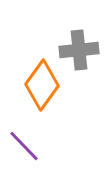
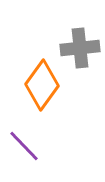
gray cross: moved 1 px right, 2 px up
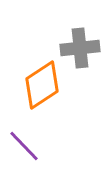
orange diamond: rotated 21 degrees clockwise
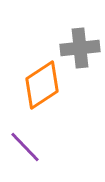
purple line: moved 1 px right, 1 px down
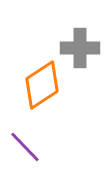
gray cross: rotated 6 degrees clockwise
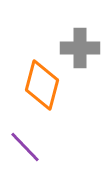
orange diamond: rotated 42 degrees counterclockwise
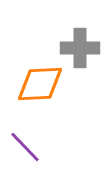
orange diamond: moved 2 px left, 1 px up; rotated 72 degrees clockwise
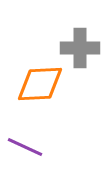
purple line: rotated 21 degrees counterclockwise
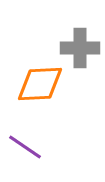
purple line: rotated 9 degrees clockwise
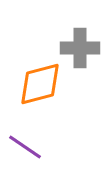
orange diamond: rotated 12 degrees counterclockwise
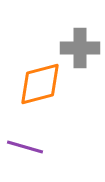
purple line: rotated 18 degrees counterclockwise
